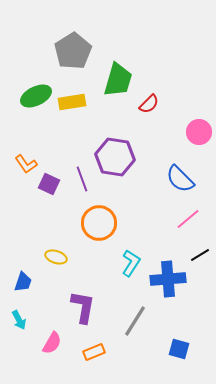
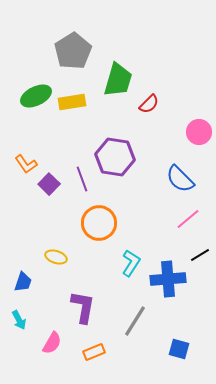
purple square: rotated 20 degrees clockwise
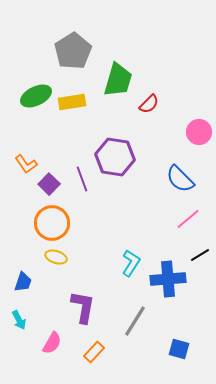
orange circle: moved 47 px left
orange rectangle: rotated 25 degrees counterclockwise
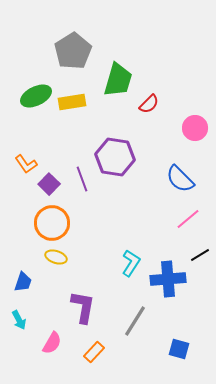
pink circle: moved 4 px left, 4 px up
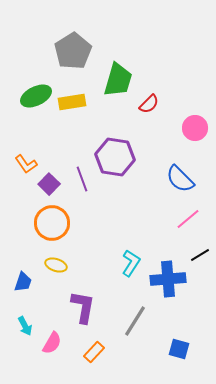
yellow ellipse: moved 8 px down
cyan arrow: moved 6 px right, 6 px down
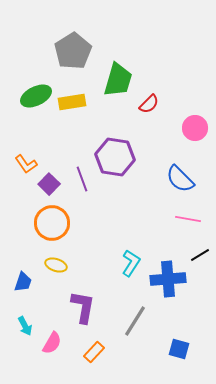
pink line: rotated 50 degrees clockwise
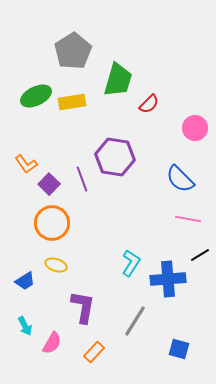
blue trapezoid: moved 2 px right, 1 px up; rotated 40 degrees clockwise
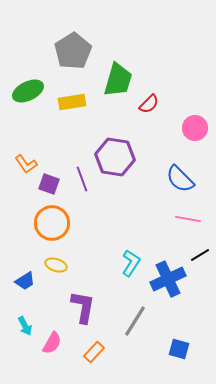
green ellipse: moved 8 px left, 5 px up
purple square: rotated 25 degrees counterclockwise
blue cross: rotated 20 degrees counterclockwise
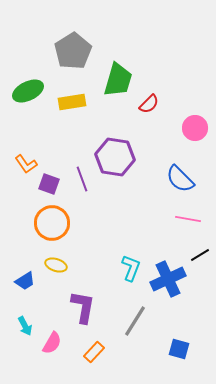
cyan L-shape: moved 5 px down; rotated 12 degrees counterclockwise
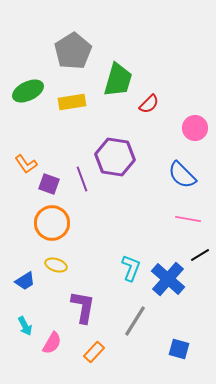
blue semicircle: moved 2 px right, 4 px up
blue cross: rotated 24 degrees counterclockwise
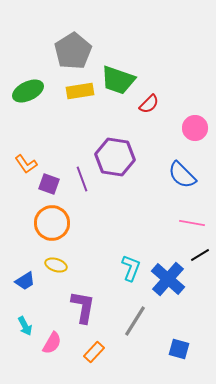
green trapezoid: rotated 93 degrees clockwise
yellow rectangle: moved 8 px right, 11 px up
pink line: moved 4 px right, 4 px down
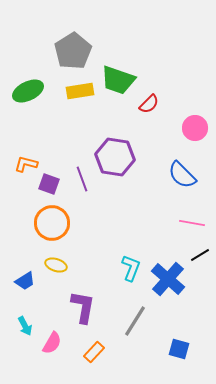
orange L-shape: rotated 140 degrees clockwise
